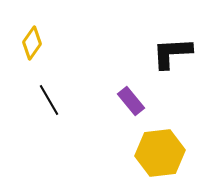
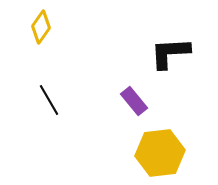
yellow diamond: moved 9 px right, 16 px up
black L-shape: moved 2 px left
purple rectangle: moved 3 px right
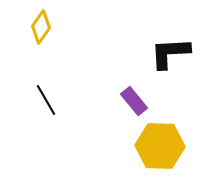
black line: moved 3 px left
yellow hexagon: moved 7 px up; rotated 9 degrees clockwise
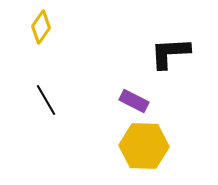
purple rectangle: rotated 24 degrees counterclockwise
yellow hexagon: moved 16 px left
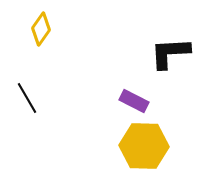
yellow diamond: moved 2 px down
black line: moved 19 px left, 2 px up
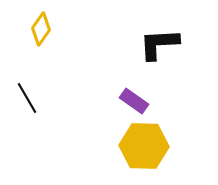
black L-shape: moved 11 px left, 9 px up
purple rectangle: rotated 8 degrees clockwise
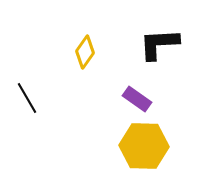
yellow diamond: moved 44 px right, 23 px down
purple rectangle: moved 3 px right, 2 px up
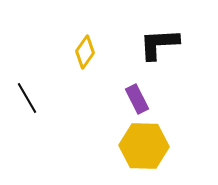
purple rectangle: rotated 28 degrees clockwise
